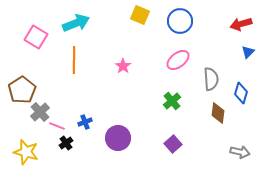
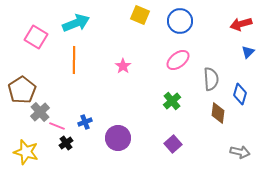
blue diamond: moved 1 px left, 1 px down
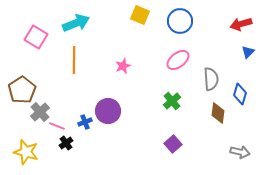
pink star: rotated 14 degrees clockwise
purple circle: moved 10 px left, 27 px up
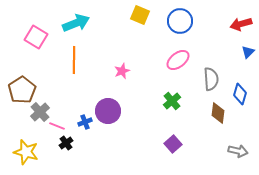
pink star: moved 1 px left, 5 px down
gray arrow: moved 2 px left, 1 px up
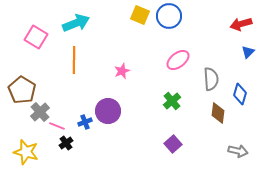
blue circle: moved 11 px left, 5 px up
brown pentagon: rotated 8 degrees counterclockwise
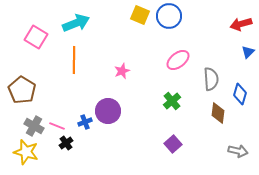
gray cross: moved 6 px left, 14 px down; rotated 18 degrees counterclockwise
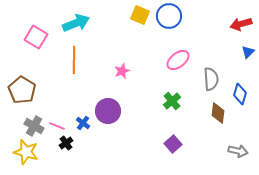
blue cross: moved 2 px left, 1 px down; rotated 32 degrees counterclockwise
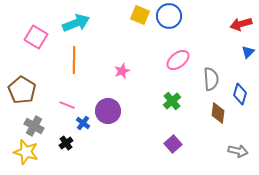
pink line: moved 10 px right, 21 px up
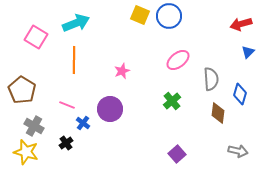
purple circle: moved 2 px right, 2 px up
purple square: moved 4 px right, 10 px down
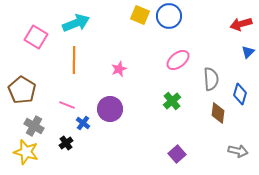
pink star: moved 3 px left, 2 px up
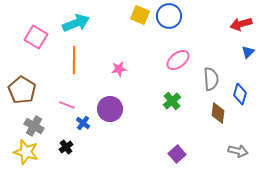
pink star: rotated 14 degrees clockwise
black cross: moved 4 px down
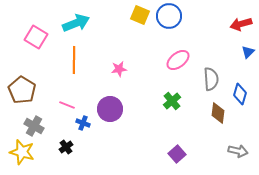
blue cross: rotated 16 degrees counterclockwise
yellow star: moved 4 px left
